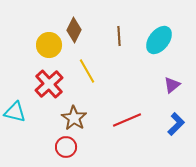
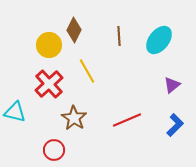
blue L-shape: moved 1 px left, 1 px down
red circle: moved 12 px left, 3 px down
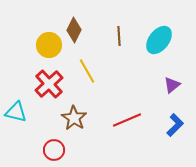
cyan triangle: moved 1 px right
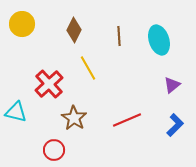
cyan ellipse: rotated 56 degrees counterclockwise
yellow circle: moved 27 px left, 21 px up
yellow line: moved 1 px right, 3 px up
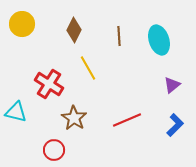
red cross: rotated 16 degrees counterclockwise
